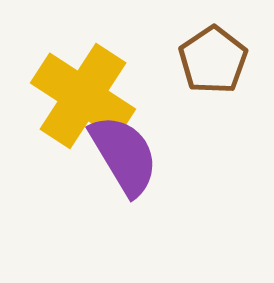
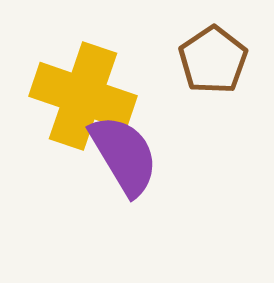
yellow cross: rotated 14 degrees counterclockwise
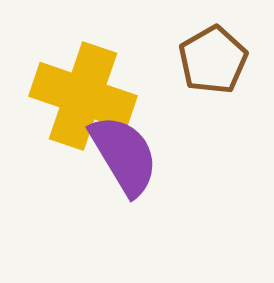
brown pentagon: rotated 4 degrees clockwise
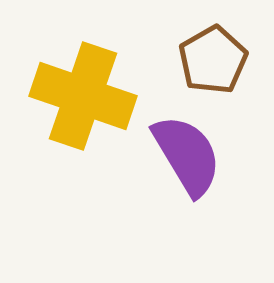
purple semicircle: moved 63 px right
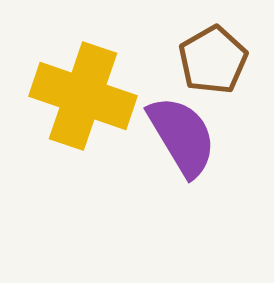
purple semicircle: moved 5 px left, 19 px up
